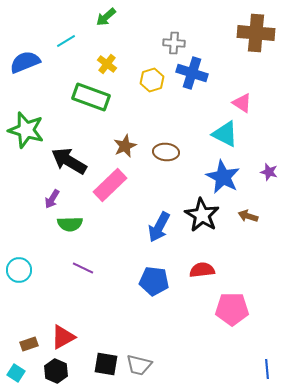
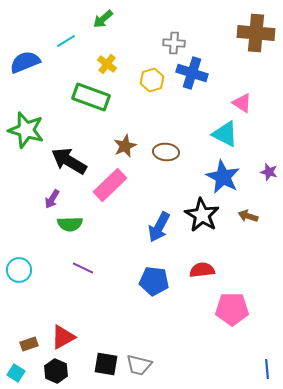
green arrow: moved 3 px left, 2 px down
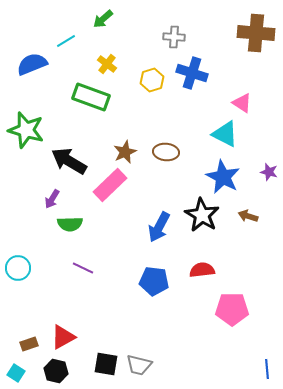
gray cross: moved 6 px up
blue semicircle: moved 7 px right, 2 px down
brown star: moved 6 px down
cyan circle: moved 1 px left, 2 px up
black hexagon: rotated 10 degrees counterclockwise
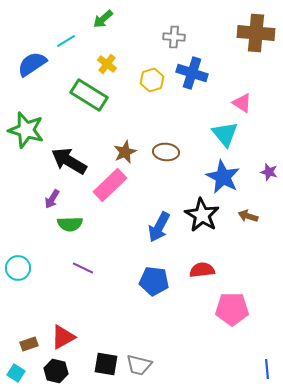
blue semicircle: rotated 12 degrees counterclockwise
green rectangle: moved 2 px left, 2 px up; rotated 12 degrees clockwise
cyan triangle: rotated 24 degrees clockwise
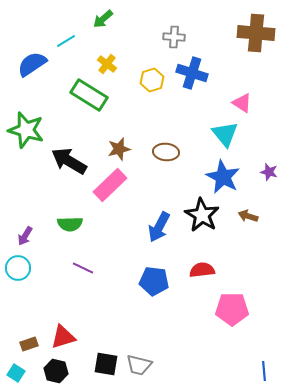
brown star: moved 6 px left, 3 px up; rotated 10 degrees clockwise
purple arrow: moved 27 px left, 37 px down
red triangle: rotated 12 degrees clockwise
blue line: moved 3 px left, 2 px down
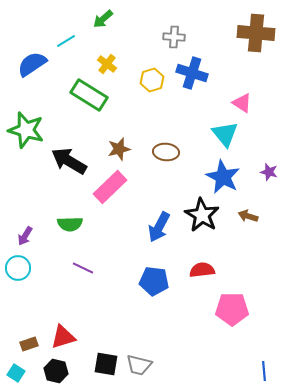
pink rectangle: moved 2 px down
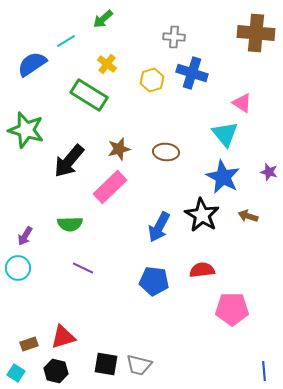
black arrow: rotated 81 degrees counterclockwise
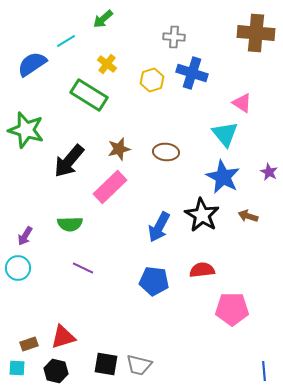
purple star: rotated 12 degrees clockwise
cyan square: moved 1 px right, 5 px up; rotated 30 degrees counterclockwise
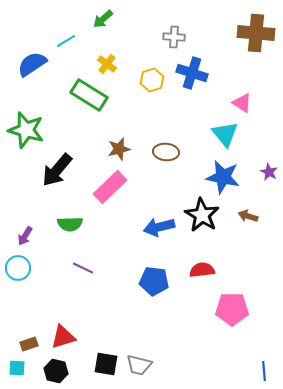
black arrow: moved 12 px left, 9 px down
blue star: rotated 16 degrees counterclockwise
blue arrow: rotated 48 degrees clockwise
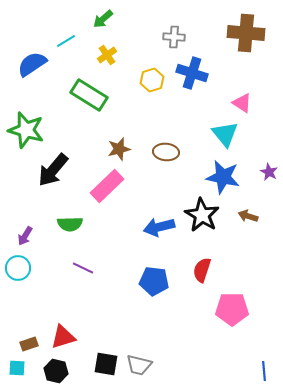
brown cross: moved 10 px left
yellow cross: moved 9 px up; rotated 18 degrees clockwise
black arrow: moved 4 px left
pink rectangle: moved 3 px left, 1 px up
red semicircle: rotated 65 degrees counterclockwise
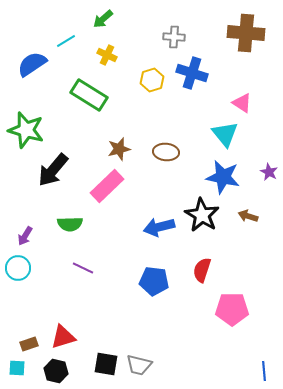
yellow cross: rotated 30 degrees counterclockwise
